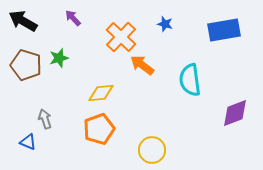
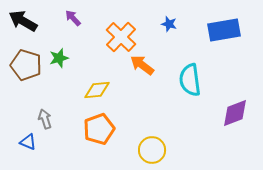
blue star: moved 4 px right
yellow diamond: moved 4 px left, 3 px up
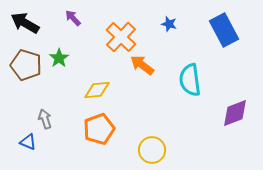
black arrow: moved 2 px right, 2 px down
blue rectangle: rotated 72 degrees clockwise
green star: rotated 18 degrees counterclockwise
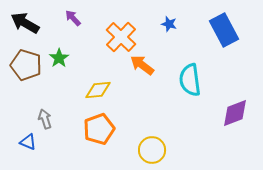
yellow diamond: moved 1 px right
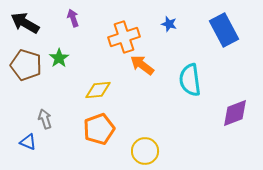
purple arrow: rotated 24 degrees clockwise
orange cross: moved 3 px right; rotated 28 degrees clockwise
yellow circle: moved 7 px left, 1 px down
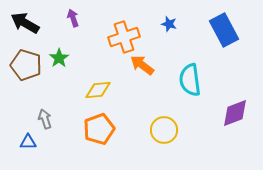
blue triangle: rotated 24 degrees counterclockwise
yellow circle: moved 19 px right, 21 px up
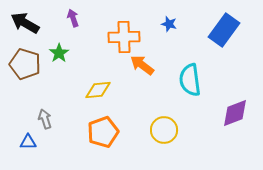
blue rectangle: rotated 64 degrees clockwise
orange cross: rotated 16 degrees clockwise
green star: moved 5 px up
brown pentagon: moved 1 px left, 1 px up
orange pentagon: moved 4 px right, 3 px down
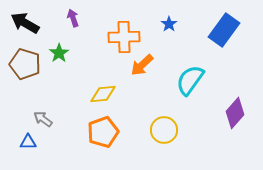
blue star: rotated 21 degrees clockwise
orange arrow: rotated 80 degrees counterclockwise
cyan semicircle: rotated 44 degrees clockwise
yellow diamond: moved 5 px right, 4 px down
purple diamond: rotated 28 degrees counterclockwise
gray arrow: moved 2 px left; rotated 36 degrees counterclockwise
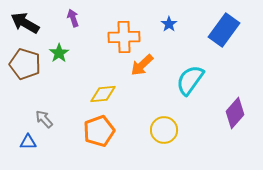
gray arrow: moved 1 px right; rotated 12 degrees clockwise
orange pentagon: moved 4 px left, 1 px up
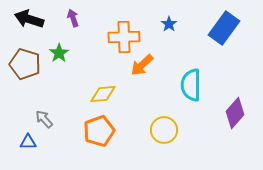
black arrow: moved 4 px right, 4 px up; rotated 12 degrees counterclockwise
blue rectangle: moved 2 px up
cyan semicircle: moved 1 px right, 5 px down; rotated 36 degrees counterclockwise
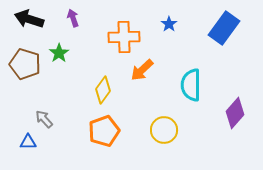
orange arrow: moved 5 px down
yellow diamond: moved 4 px up; rotated 48 degrees counterclockwise
orange pentagon: moved 5 px right
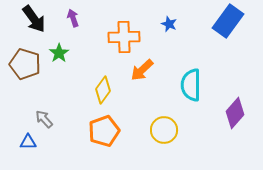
black arrow: moved 5 px right; rotated 144 degrees counterclockwise
blue star: rotated 14 degrees counterclockwise
blue rectangle: moved 4 px right, 7 px up
